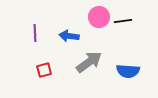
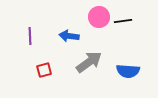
purple line: moved 5 px left, 3 px down
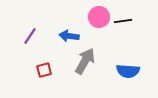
purple line: rotated 36 degrees clockwise
gray arrow: moved 4 px left, 1 px up; rotated 24 degrees counterclockwise
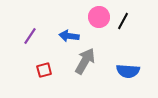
black line: rotated 54 degrees counterclockwise
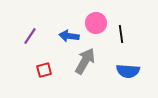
pink circle: moved 3 px left, 6 px down
black line: moved 2 px left, 13 px down; rotated 36 degrees counterclockwise
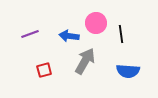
purple line: moved 2 px up; rotated 36 degrees clockwise
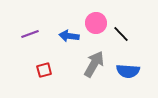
black line: rotated 36 degrees counterclockwise
gray arrow: moved 9 px right, 3 px down
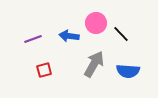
purple line: moved 3 px right, 5 px down
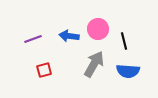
pink circle: moved 2 px right, 6 px down
black line: moved 3 px right, 7 px down; rotated 30 degrees clockwise
